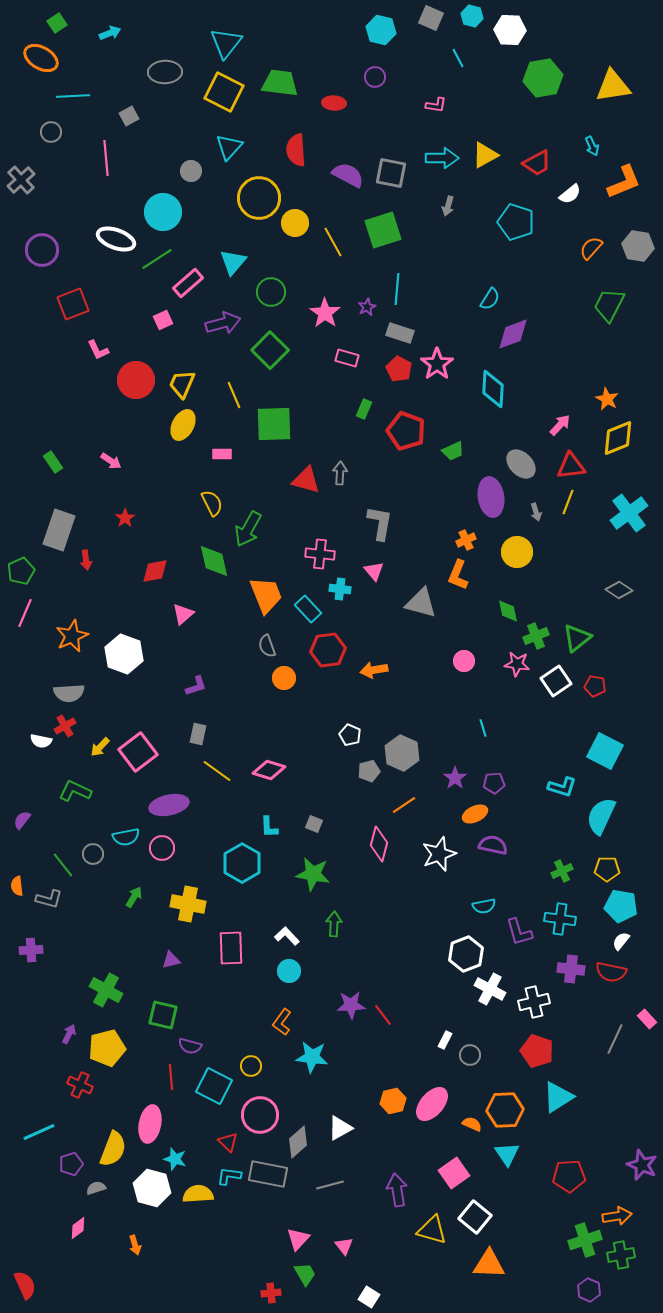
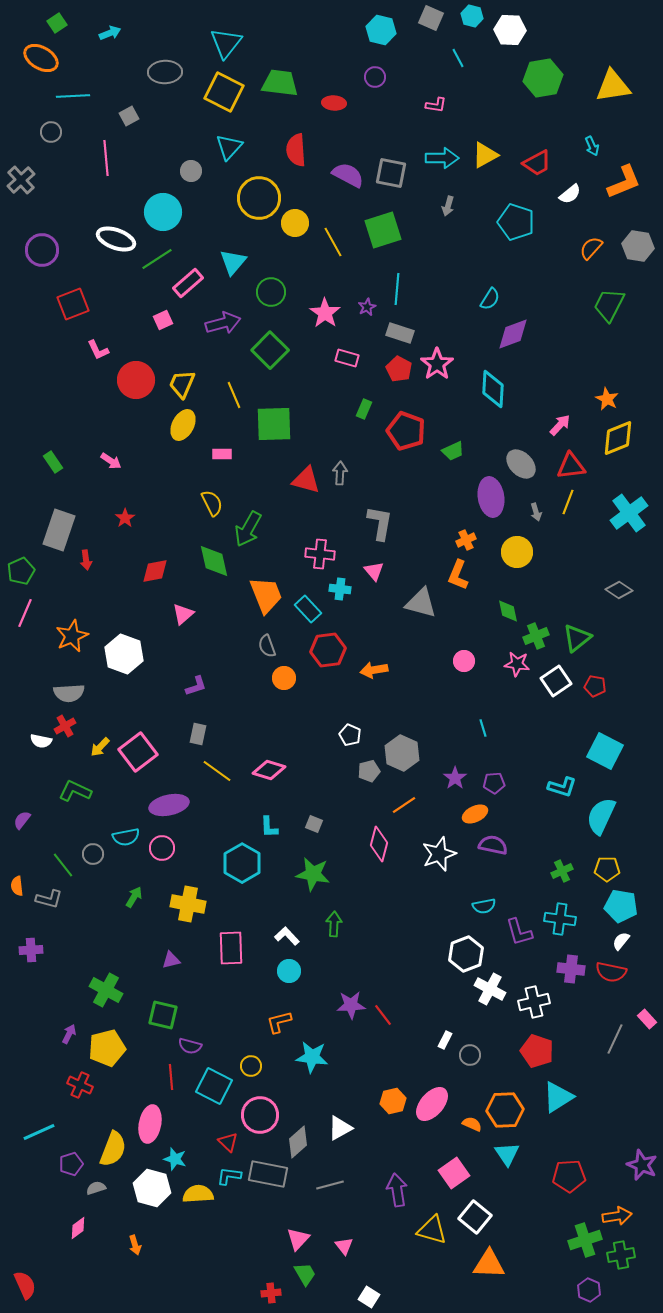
orange L-shape at (282, 1022): moved 3 px left; rotated 40 degrees clockwise
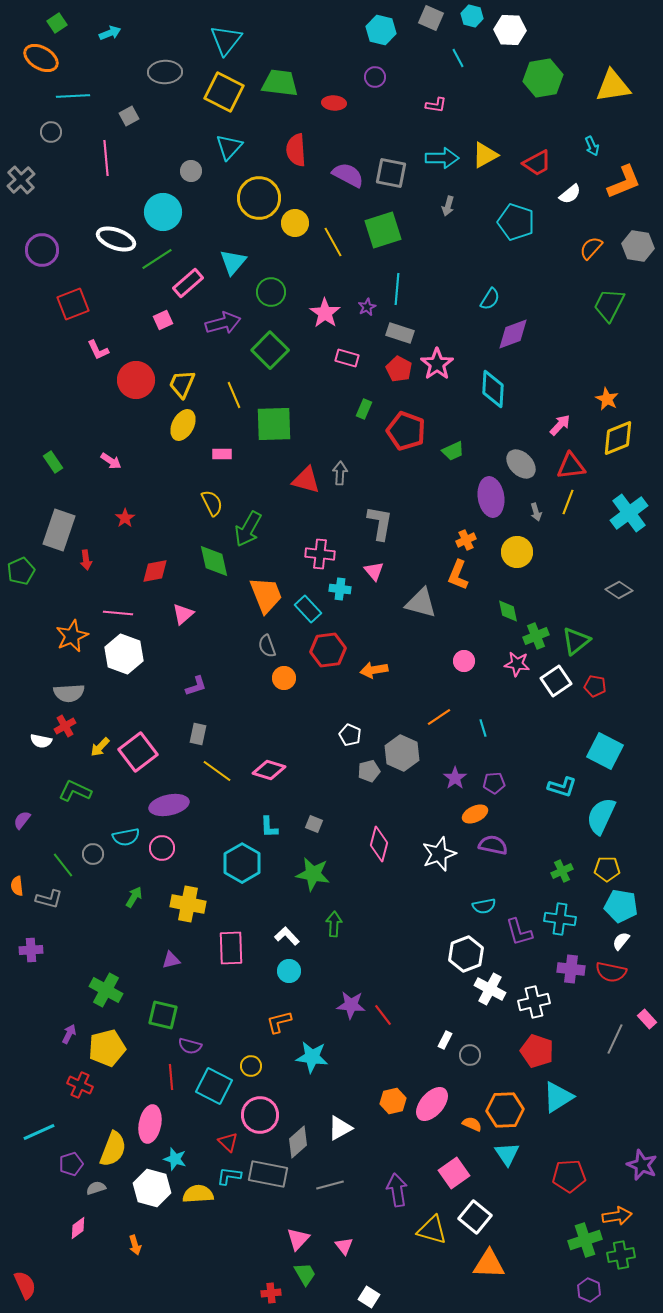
cyan triangle at (226, 43): moved 3 px up
pink line at (25, 613): moved 93 px right; rotated 72 degrees clockwise
green triangle at (577, 638): moved 1 px left, 3 px down
orange line at (404, 805): moved 35 px right, 88 px up
purple star at (351, 1005): rotated 8 degrees clockwise
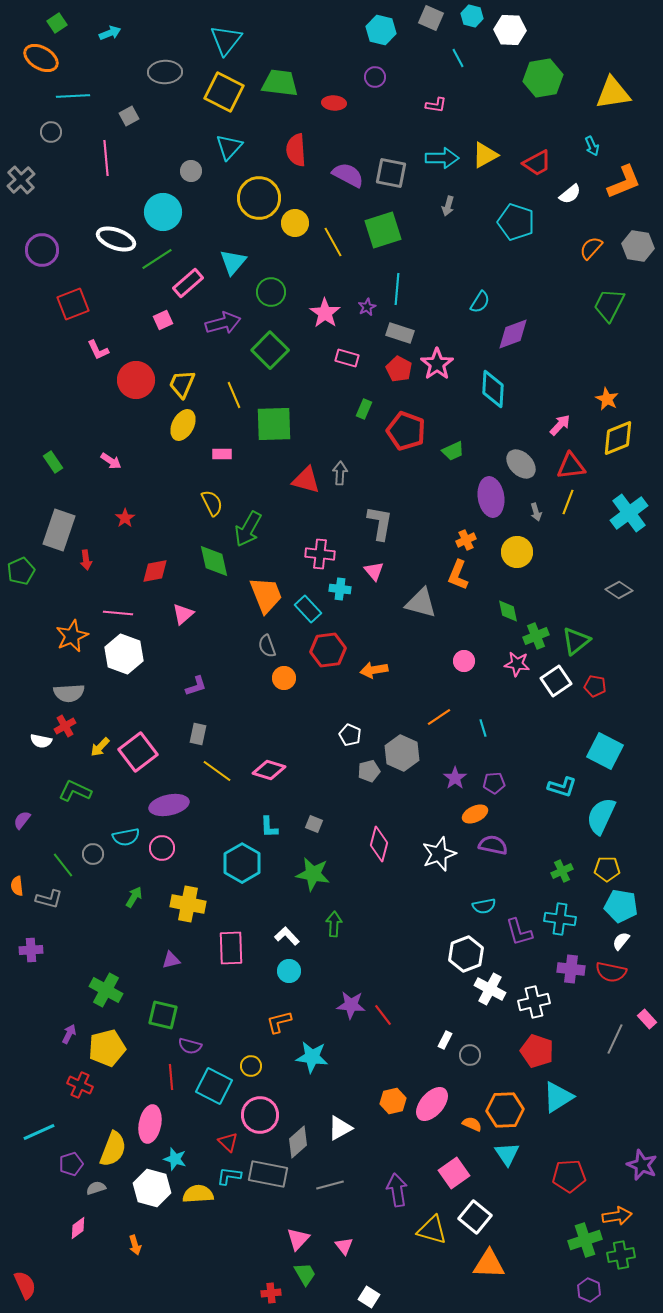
yellow triangle at (613, 86): moved 7 px down
cyan semicircle at (490, 299): moved 10 px left, 3 px down
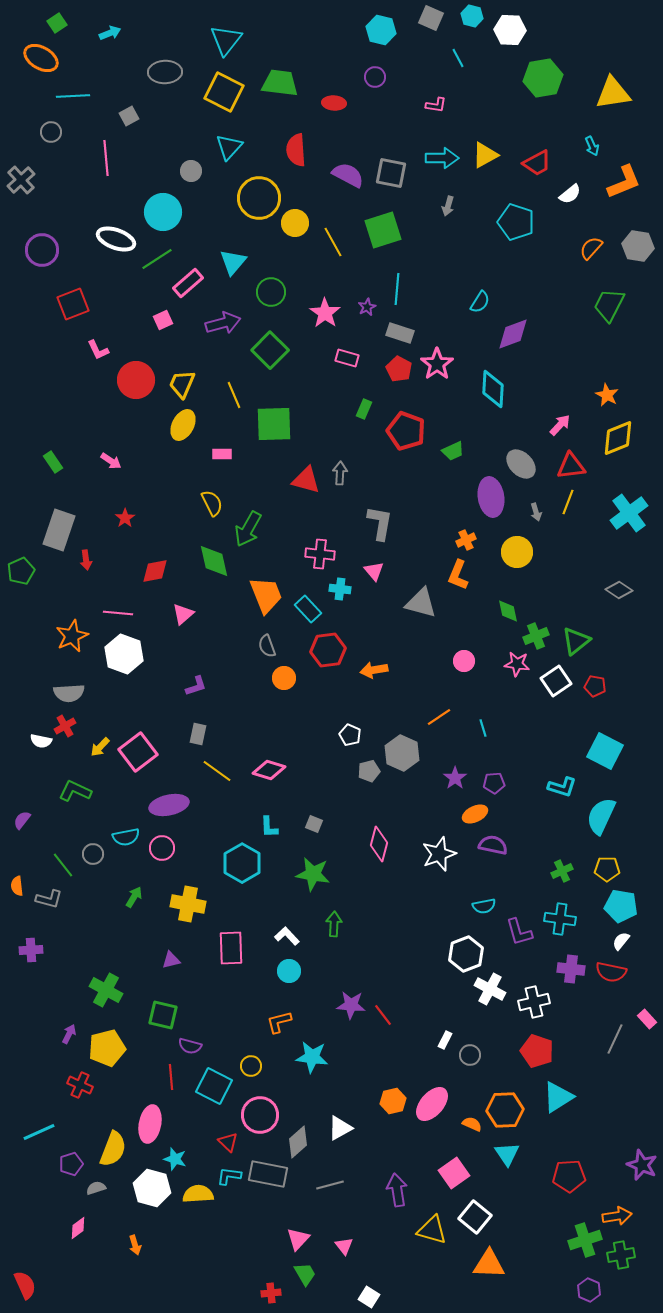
orange star at (607, 399): moved 4 px up
